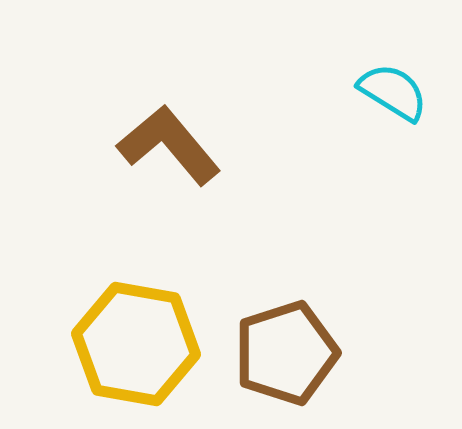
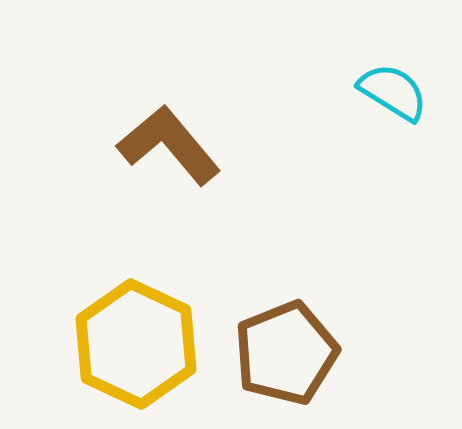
yellow hexagon: rotated 15 degrees clockwise
brown pentagon: rotated 4 degrees counterclockwise
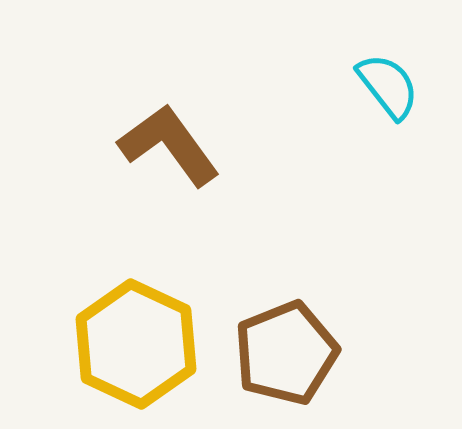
cyan semicircle: moved 5 px left, 6 px up; rotated 20 degrees clockwise
brown L-shape: rotated 4 degrees clockwise
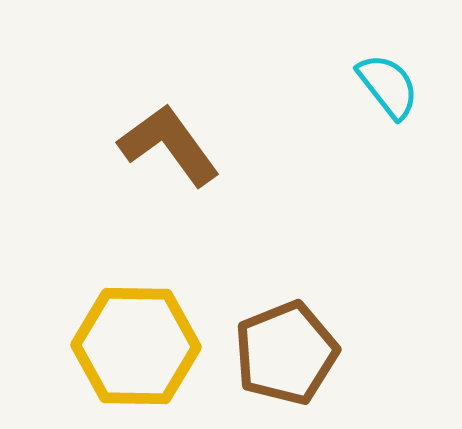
yellow hexagon: moved 2 px down; rotated 24 degrees counterclockwise
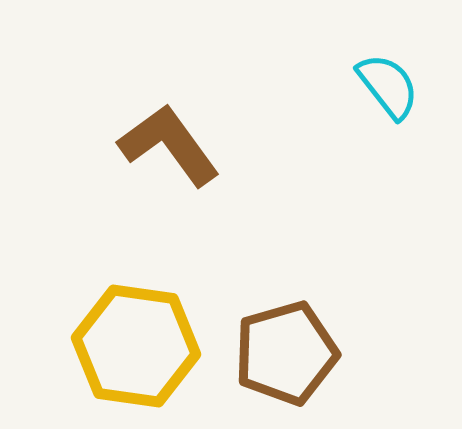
yellow hexagon: rotated 7 degrees clockwise
brown pentagon: rotated 6 degrees clockwise
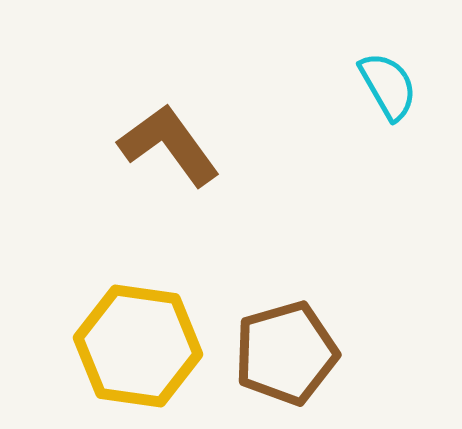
cyan semicircle: rotated 8 degrees clockwise
yellow hexagon: moved 2 px right
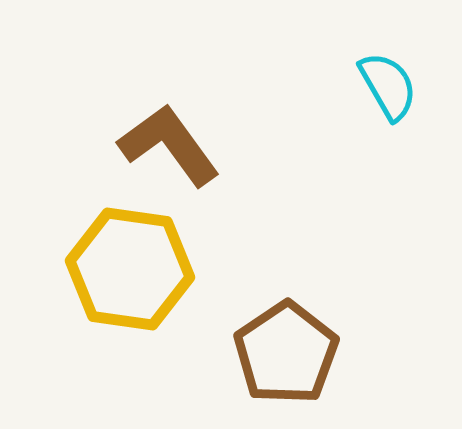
yellow hexagon: moved 8 px left, 77 px up
brown pentagon: rotated 18 degrees counterclockwise
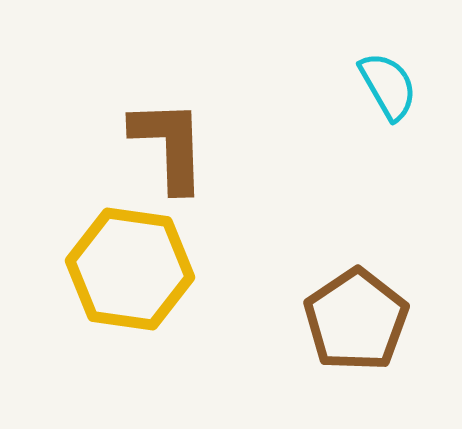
brown L-shape: rotated 34 degrees clockwise
brown pentagon: moved 70 px right, 33 px up
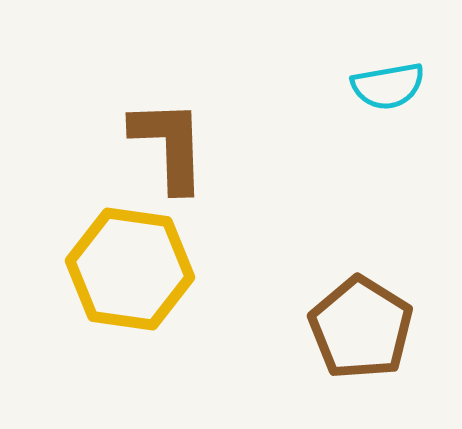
cyan semicircle: rotated 110 degrees clockwise
brown pentagon: moved 5 px right, 8 px down; rotated 6 degrees counterclockwise
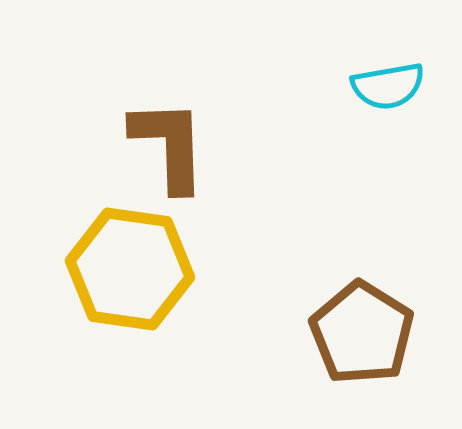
brown pentagon: moved 1 px right, 5 px down
